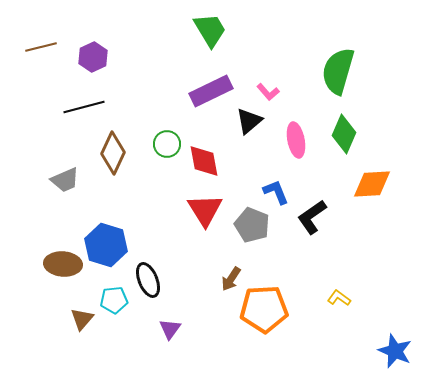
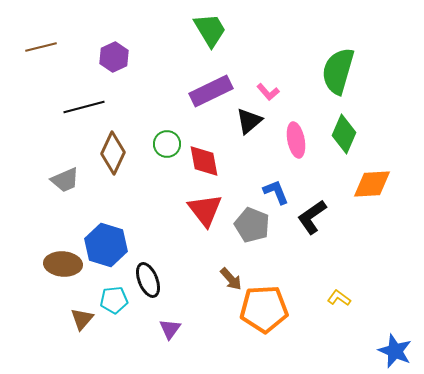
purple hexagon: moved 21 px right
red triangle: rotated 6 degrees counterclockwise
brown arrow: rotated 75 degrees counterclockwise
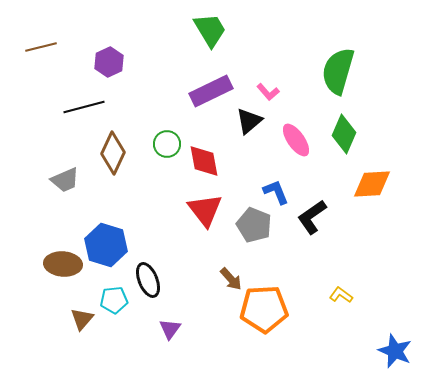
purple hexagon: moved 5 px left, 5 px down
pink ellipse: rotated 24 degrees counterclockwise
gray pentagon: moved 2 px right
yellow L-shape: moved 2 px right, 3 px up
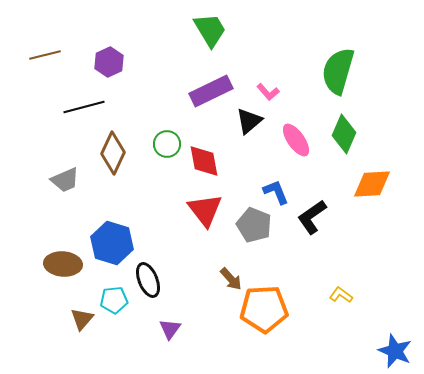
brown line: moved 4 px right, 8 px down
blue hexagon: moved 6 px right, 2 px up
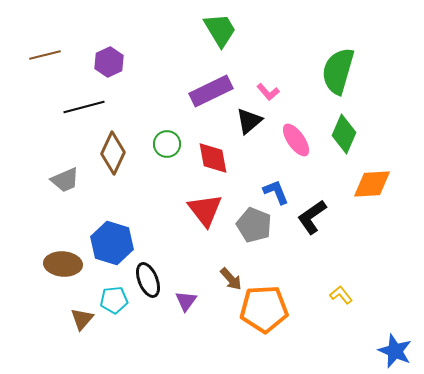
green trapezoid: moved 10 px right
red diamond: moved 9 px right, 3 px up
yellow L-shape: rotated 15 degrees clockwise
purple triangle: moved 16 px right, 28 px up
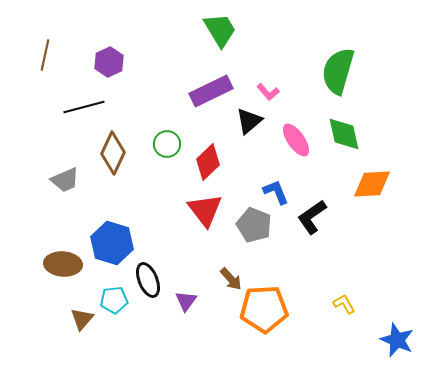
brown line: rotated 64 degrees counterclockwise
green diamond: rotated 36 degrees counterclockwise
red diamond: moved 5 px left, 4 px down; rotated 57 degrees clockwise
yellow L-shape: moved 3 px right, 9 px down; rotated 10 degrees clockwise
blue star: moved 2 px right, 11 px up
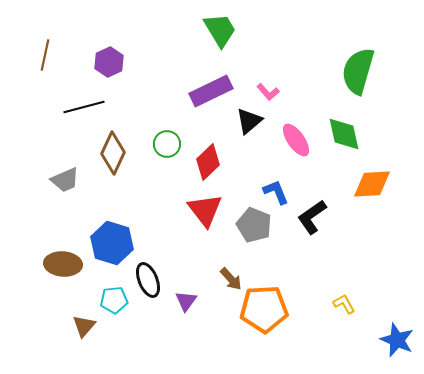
green semicircle: moved 20 px right
brown triangle: moved 2 px right, 7 px down
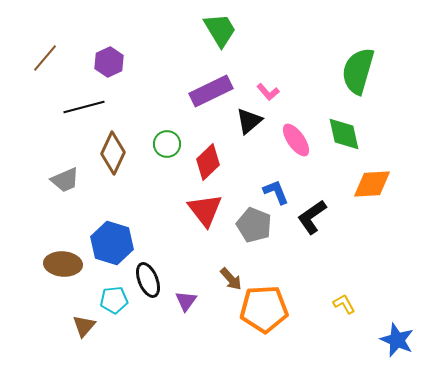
brown line: moved 3 px down; rotated 28 degrees clockwise
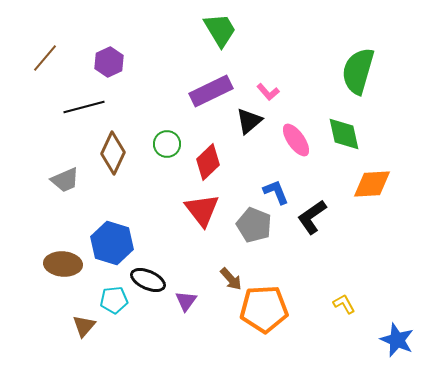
red triangle: moved 3 px left
black ellipse: rotated 44 degrees counterclockwise
